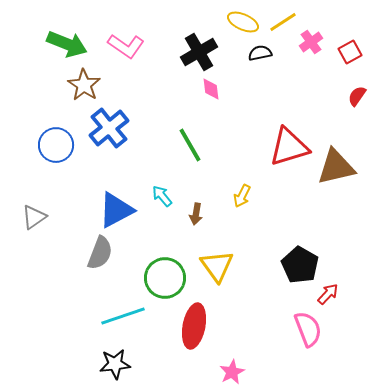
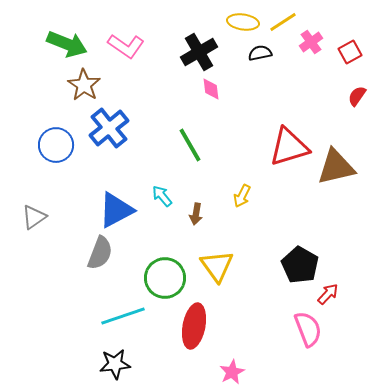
yellow ellipse: rotated 16 degrees counterclockwise
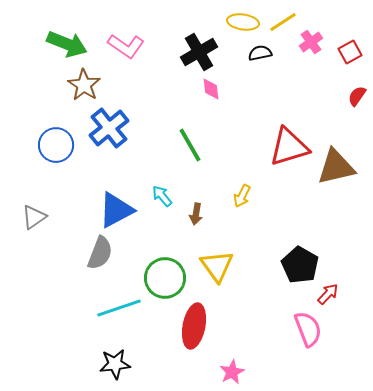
cyan line: moved 4 px left, 8 px up
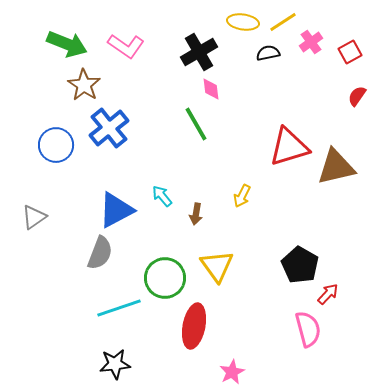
black semicircle: moved 8 px right
green line: moved 6 px right, 21 px up
pink semicircle: rotated 6 degrees clockwise
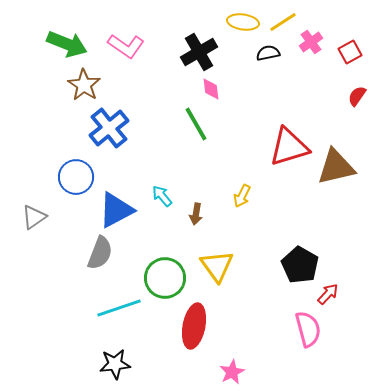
blue circle: moved 20 px right, 32 px down
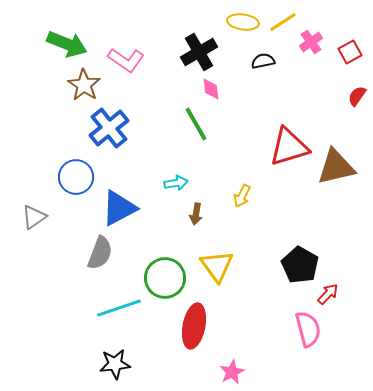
pink L-shape: moved 14 px down
black semicircle: moved 5 px left, 8 px down
cyan arrow: moved 14 px right, 13 px up; rotated 120 degrees clockwise
blue triangle: moved 3 px right, 2 px up
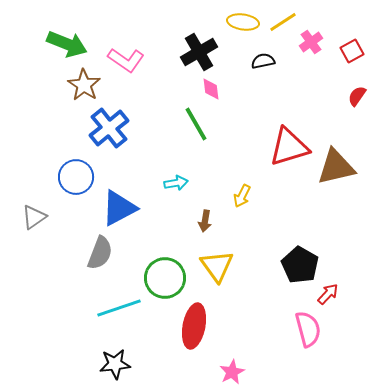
red square: moved 2 px right, 1 px up
brown arrow: moved 9 px right, 7 px down
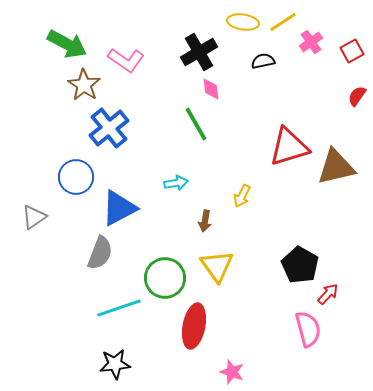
green arrow: rotated 6 degrees clockwise
pink star: rotated 25 degrees counterclockwise
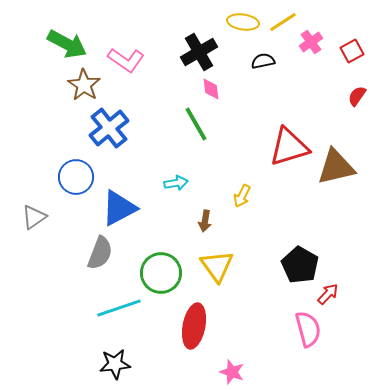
green circle: moved 4 px left, 5 px up
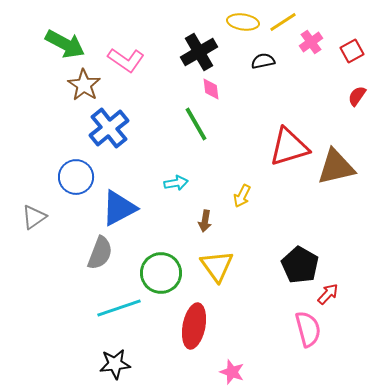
green arrow: moved 2 px left
